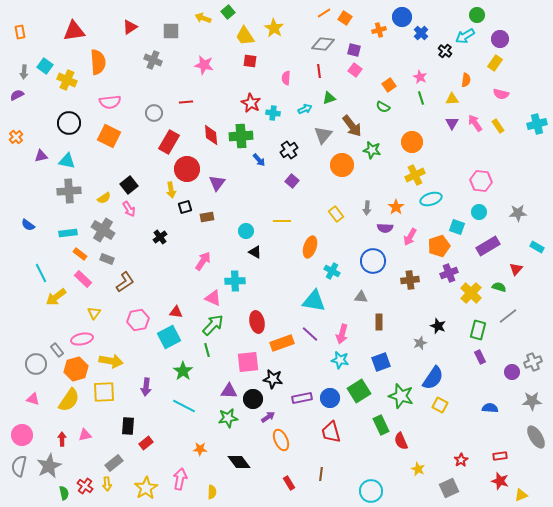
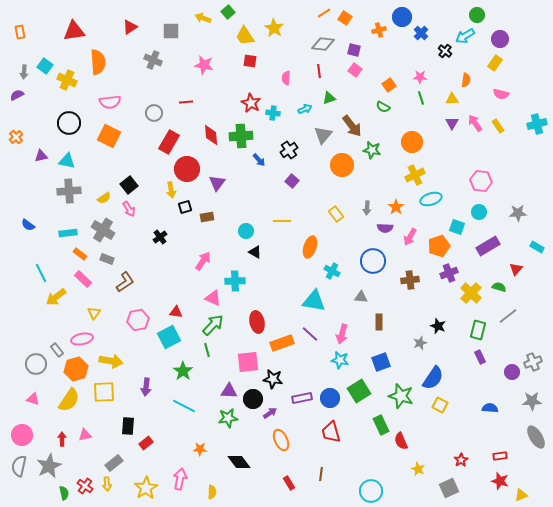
pink star at (420, 77): rotated 24 degrees counterclockwise
purple arrow at (268, 417): moved 2 px right, 4 px up
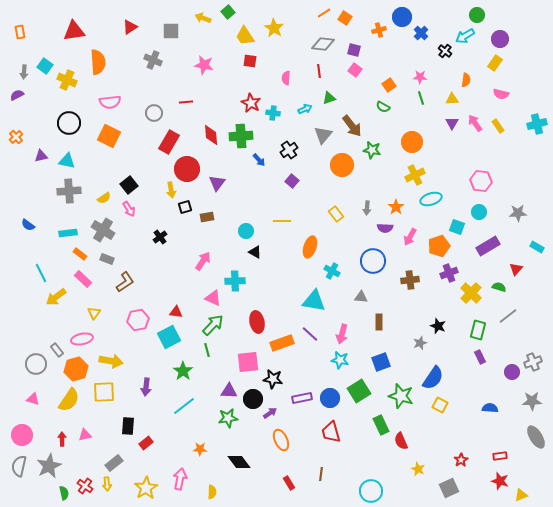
cyan line at (184, 406): rotated 65 degrees counterclockwise
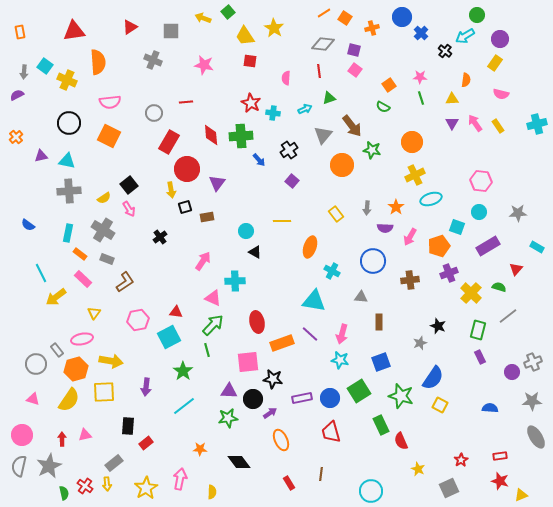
orange cross at (379, 30): moved 7 px left, 2 px up
cyan rectangle at (68, 233): rotated 72 degrees counterclockwise
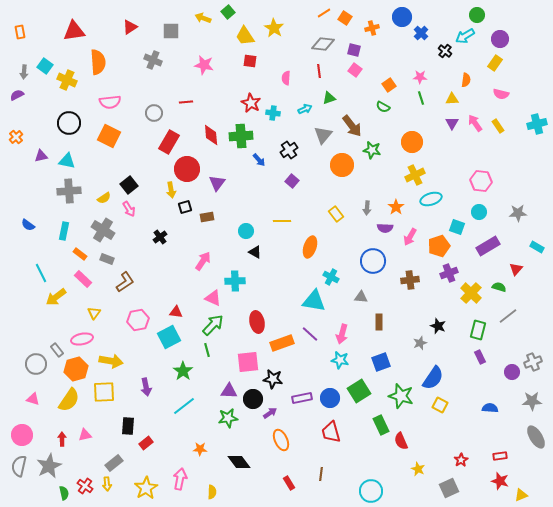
cyan rectangle at (68, 233): moved 4 px left, 2 px up
cyan cross at (332, 271): moved 1 px left, 6 px down
purple arrow at (146, 387): rotated 18 degrees counterclockwise
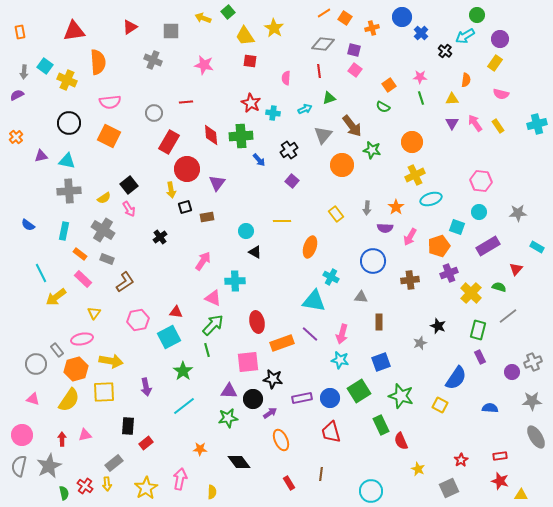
blue semicircle at (433, 378): moved 23 px right
yellow triangle at (521, 495): rotated 24 degrees clockwise
